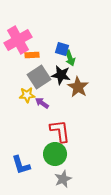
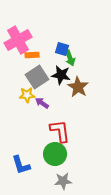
gray square: moved 2 px left
gray star: moved 2 px down; rotated 18 degrees clockwise
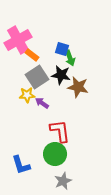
orange rectangle: rotated 40 degrees clockwise
brown star: rotated 20 degrees counterclockwise
gray star: rotated 18 degrees counterclockwise
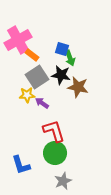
red L-shape: moved 6 px left; rotated 10 degrees counterclockwise
green circle: moved 1 px up
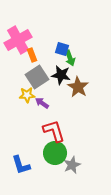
orange rectangle: rotated 32 degrees clockwise
brown star: rotated 20 degrees clockwise
gray star: moved 9 px right, 16 px up
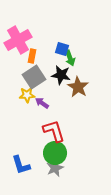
orange rectangle: moved 1 px down; rotated 32 degrees clockwise
gray square: moved 3 px left
gray star: moved 17 px left, 3 px down
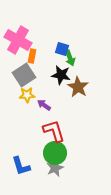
pink cross: rotated 32 degrees counterclockwise
gray square: moved 10 px left, 2 px up
purple arrow: moved 2 px right, 2 px down
blue L-shape: moved 1 px down
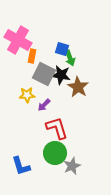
gray square: moved 20 px right, 1 px up; rotated 30 degrees counterclockwise
purple arrow: rotated 80 degrees counterclockwise
red L-shape: moved 3 px right, 3 px up
gray star: moved 17 px right, 2 px up
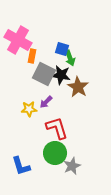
yellow star: moved 2 px right, 14 px down
purple arrow: moved 2 px right, 3 px up
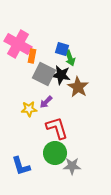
pink cross: moved 4 px down
gray star: rotated 24 degrees clockwise
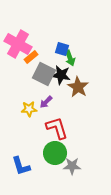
orange rectangle: moved 1 px left, 1 px down; rotated 40 degrees clockwise
